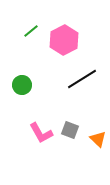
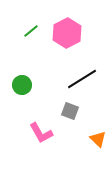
pink hexagon: moved 3 px right, 7 px up
gray square: moved 19 px up
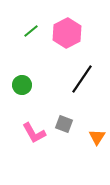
black line: rotated 24 degrees counterclockwise
gray square: moved 6 px left, 13 px down
pink L-shape: moved 7 px left
orange triangle: moved 1 px left, 2 px up; rotated 18 degrees clockwise
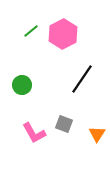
pink hexagon: moved 4 px left, 1 px down
orange triangle: moved 3 px up
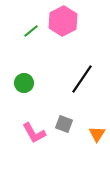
pink hexagon: moved 13 px up
green circle: moved 2 px right, 2 px up
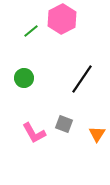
pink hexagon: moved 1 px left, 2 px up
green circle: moved 5 px up
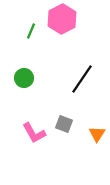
green line: rotated 28 degrees counterclockwise
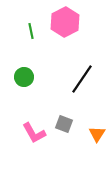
pink hexagon: moved 3 px right, 3 px down
green line: rotated 35 degrees counterclockwise
green circle: moved 1 px up
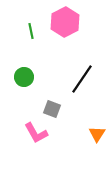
gray square: moved 12 px left, 15 px up
pink L-shape: moved 2 px right
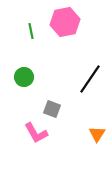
pink hexagon: rotated 16 degrees clockwise
black line: moved 8 px right
